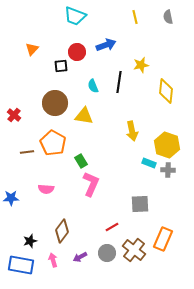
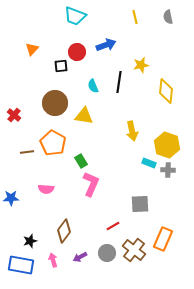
red line: moved 1 px right, 1 px up
brown diamond: moved 2 px right
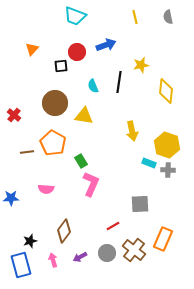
blue rectangle: rotated 65 degrees clockwise
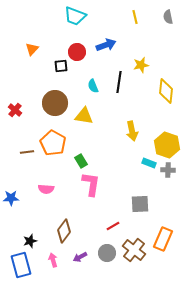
red cross: moved 1 px right, 5 px up
pink L-shape: rotated 15 degrees counterclockwise
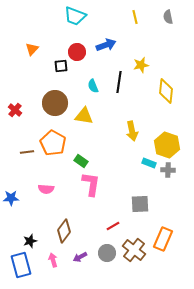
green rectangle: rotated 24 degrees counterclockwise
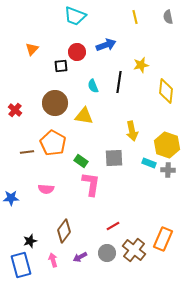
gray square: moved 26 px left, 46 px up
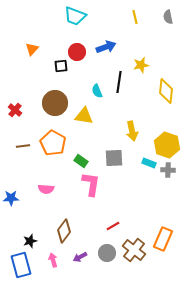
blue arrow: moved 2 px down
cyan semicircle: moved 4 px right, 5 px down
brown line: moved 4 px left, 6 px up
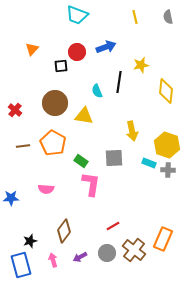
cyan trapezoid: moved 2 px right, 1 px up
